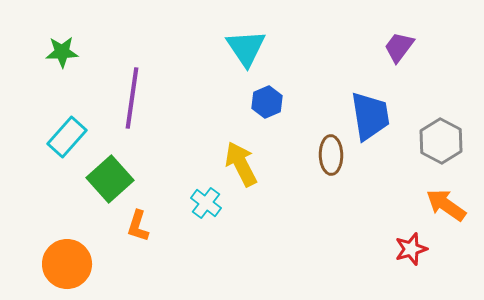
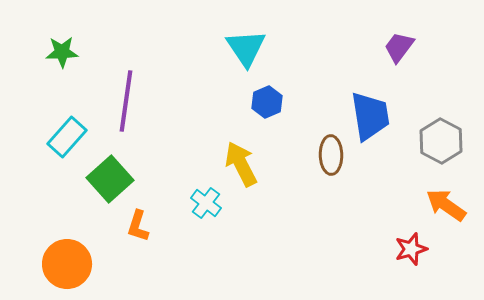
purple line: moved 6 px left, 3 px down
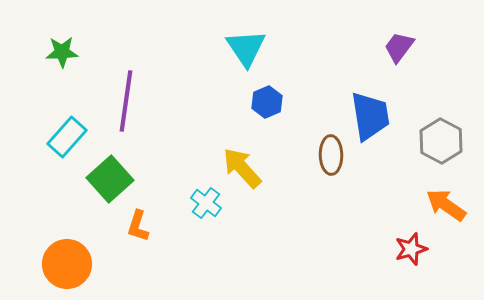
yellow arrow: moved 1 px right, 4 px down; rotated 15 degrees counterclockwise
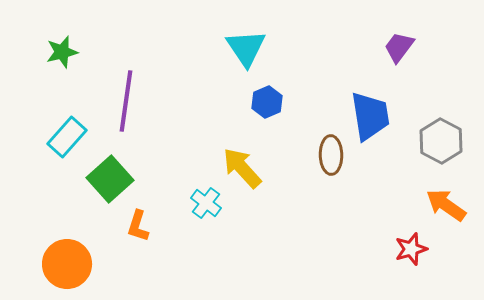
green star: rotated 12 degrees counterclockwise
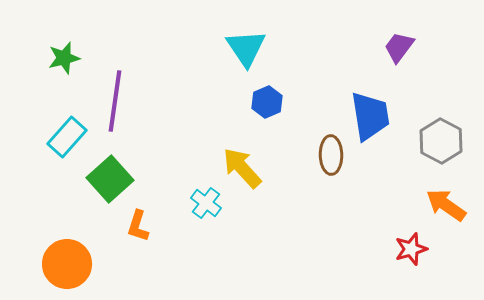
green star: moved 2 px right, 6 px down
purple line: moved 11 px left
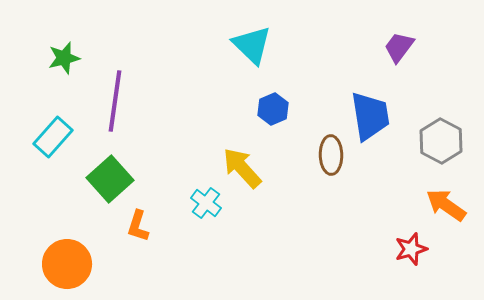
cyan triangle: moved 6 px right, 3 px up; rotated 12 degrees counterclockwise
blue hexagon: moved 6 px right, 7 px down
cyan rectangle: moved 14 px left
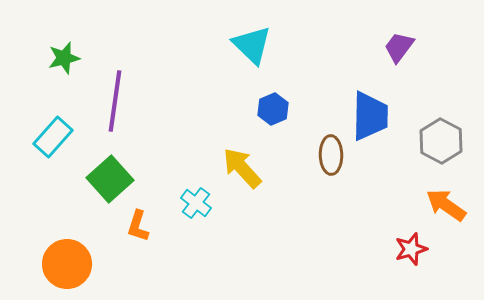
blue trapezoid: rotated 10 degrees clockwise
cyan cross: moved 10 px left
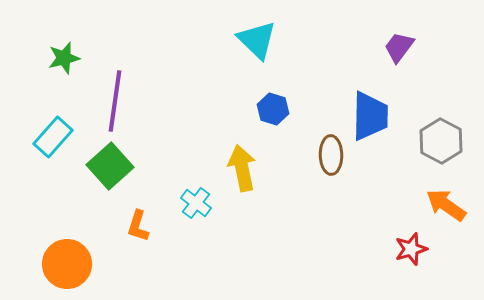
cyan triangle: moved 5 px right, 5 px up
blue hexagon: rotated 20 degrees counterclockwise
yellow arrow: rotated 30 degrees clockwise
green square: moved 13 px up
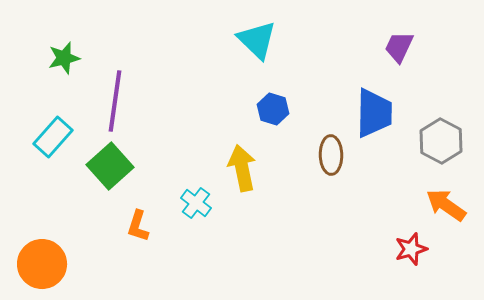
purple trapezoid: rotated 12 degrees counterclockwise
blue trapezoid: moved 4 px right, 3 px up
orange circle: moved 25 px left
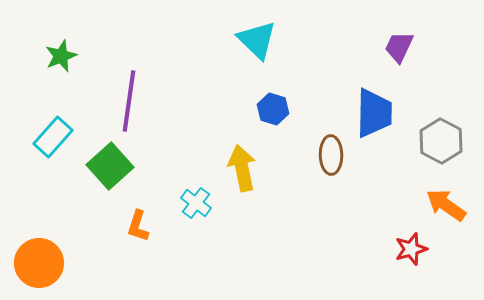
green star: moved 3 px left, 2 px up; rotated 8 degrees counterclockwise
purple line: moved 14 px right
orange circle: moved 3 px left, 1 px up
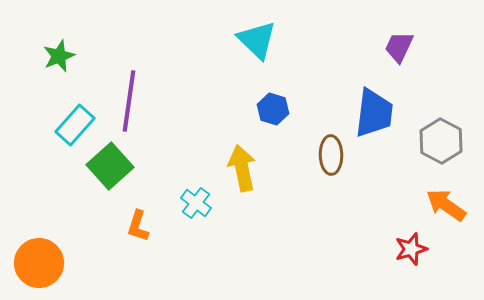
green star: moved 2 px left
blue trapezoid: rotated 6 degrees clockwise
cyan rectangle: moved 22 px right, 12 px up
